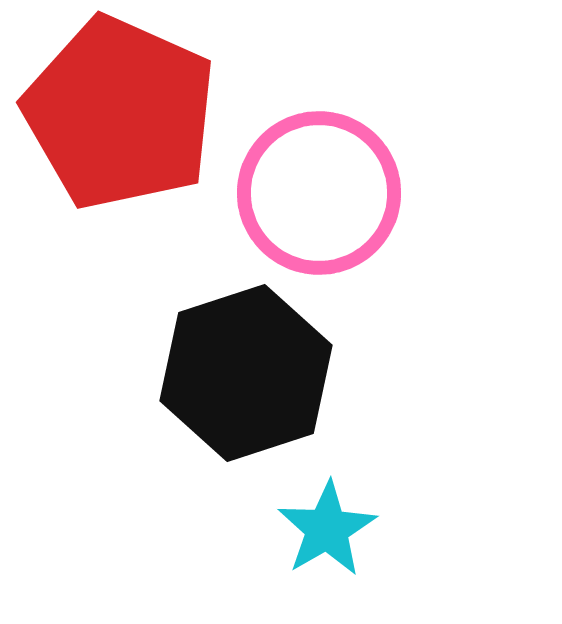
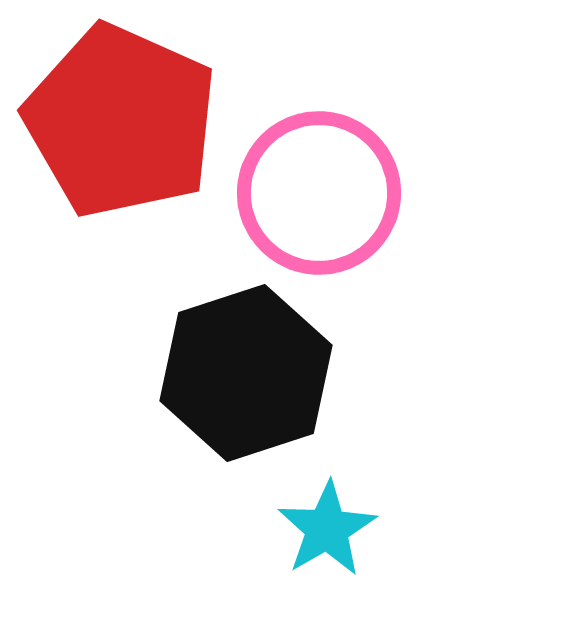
red pentagon: moved 1 px right, 8 px down
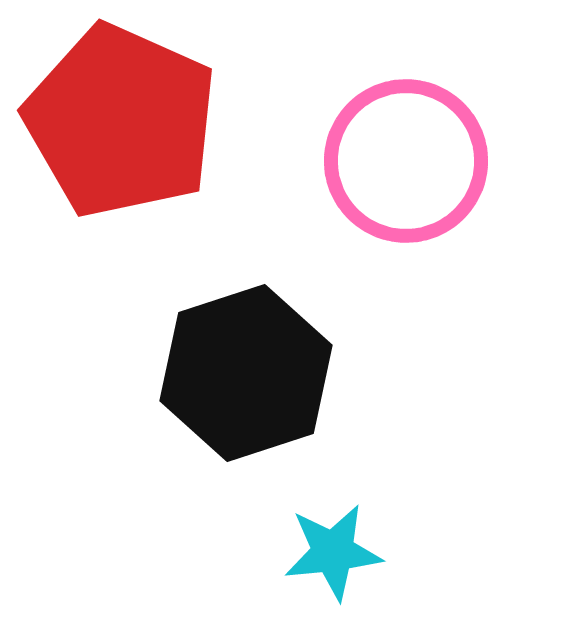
pink circle: moved 87 px right, 32 px up
cyan star: moved 6 px right, 23 px down; rotated 24 degrees clockwise
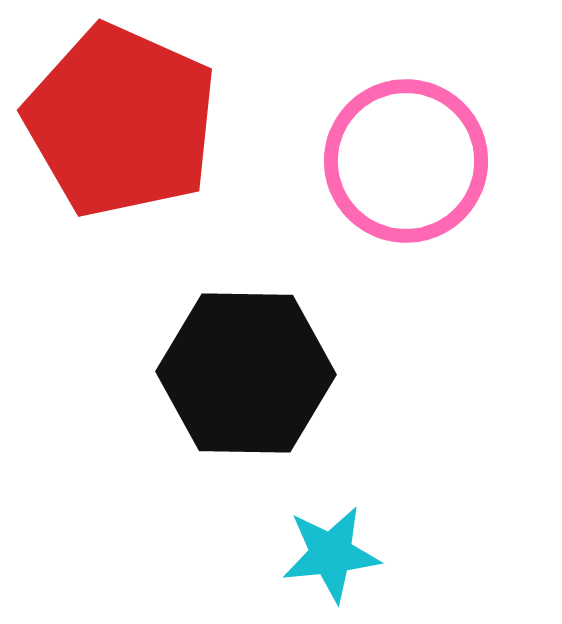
black hexagon: rotated 19 degrees clockwise
cyan star: moved 2 px left, 2 px down
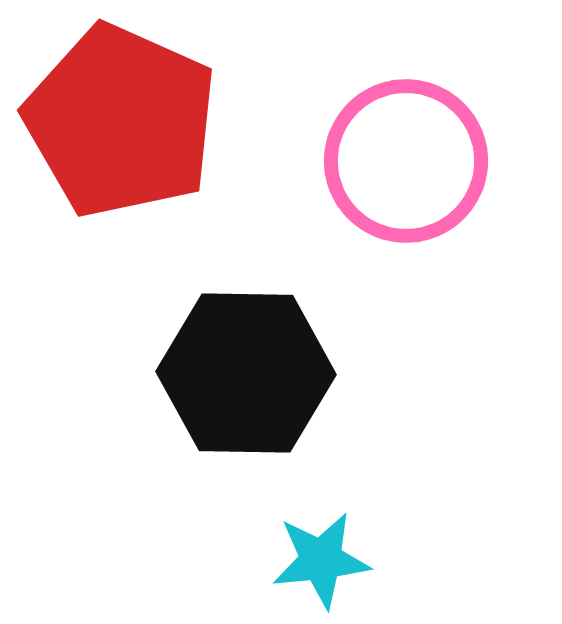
cyan star: moved 10 px left, 6 px down
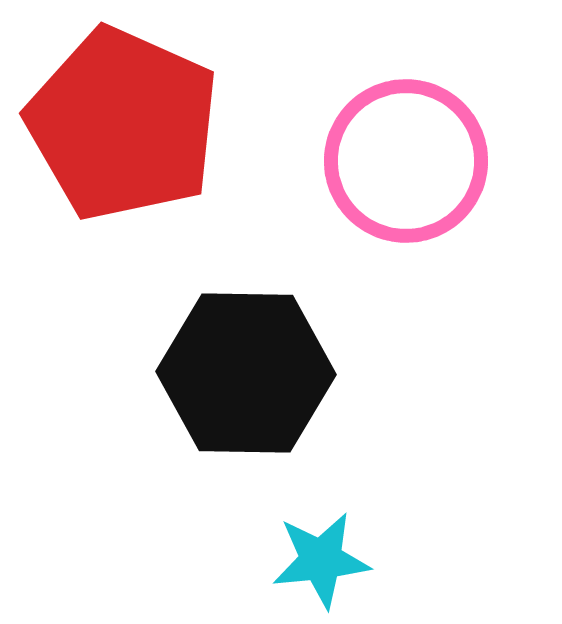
red pentagon: moved 2 px right, 3 px down
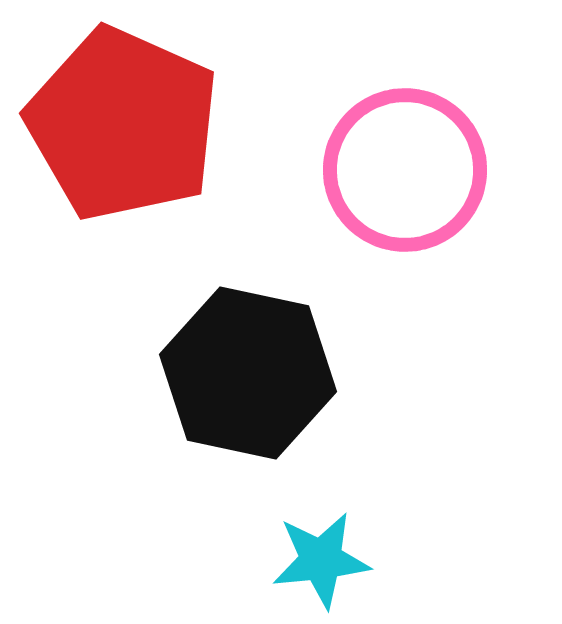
pink circle: moved 1 px left, 9 px down
black hexagon: moved 2 px right; rotated 11 degrees clockwise
